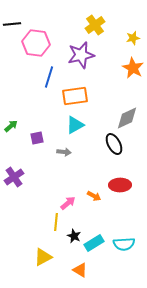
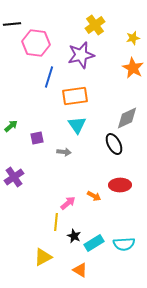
cyan triangle: moved 2 px right; rotated 36 degrees counterclockwise
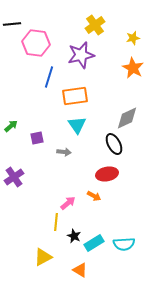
red ellipse: moved 13 px left, 11 px up; rotated 10 degrees counterclockwise
